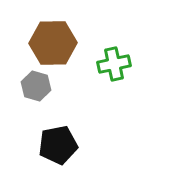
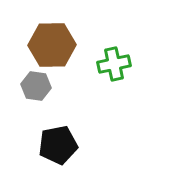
brown hexagon: moved 1 px left, 2 px down
gray hexagon: rotated 8 degrees counterclockwise
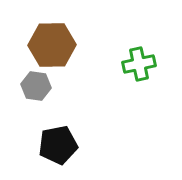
green cross: moved 25 px right
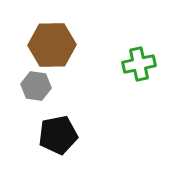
black pentagon: moved 10 px up
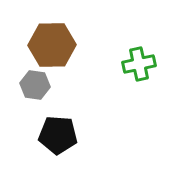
gray hexagon: moved 1 px left, 1 px up
black pentagon: rotated 15 degrees clockwise
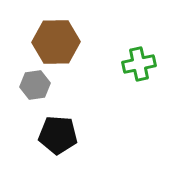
brown hexagon: moved 4 px right, 3 px up
gray hexagon: rotated 16 degrees counterclockwise
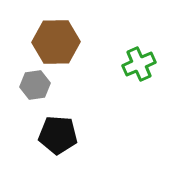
green cross: rotated 12 degrees counterclockwise
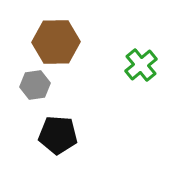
green cross: moved 2 px right, 1 px down; rotated 16 degrees counterclockwise
